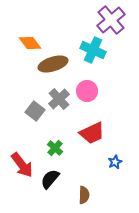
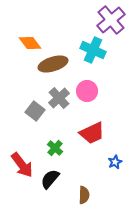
gray cross: moved 1 px up
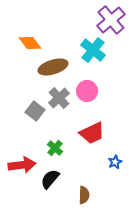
cyan cross: rotated 15 degrees clockwise
brown ellipse: moved 3 px down
red arrow: rotated 60 degrees counterclockwise
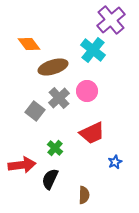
orange diamond: moved 1 px left, 1 px down
black semicircle: rotated 15 degrees counterclockwise
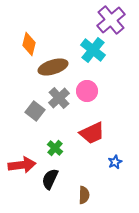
orange diamond: rotated 50 degrees clockwise
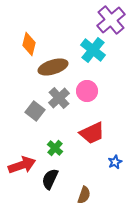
red arrow: rotated 12 degrees counterclockwise
brown semicircle: rotated 18 degrees clockwise
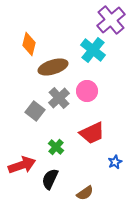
green cross: moved 1 px right, 1 px up
brown semicircle: moved 1 px right, 2 px up; rotated 36 degrees clockwise
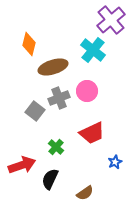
gray cross: rotated 20 degrees clockwise
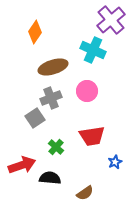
orange diamond: moved 6 px right, 12 px up; rotated 20 degrees clockwise
cyan cross: rotated 15 degrees counterclockwise
gray cross: moved 8 px left
gray square: moved 7 px down; rotated 18 degrees clockwise
red trapezoid: moved 3 px down; rotated 16 degrees clockwise
black semicircle: moved 1 px up; rotated 70 degrees clockwise
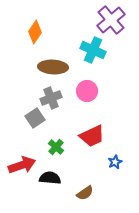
brown ellipse: rotated 20 degrees clockwise
red trapezoid: rotated 16 degrees counterclockwise
